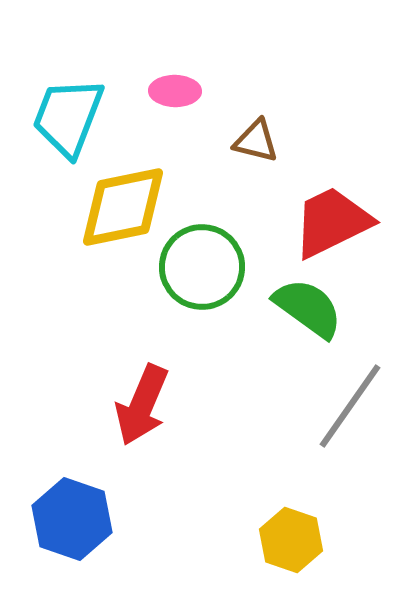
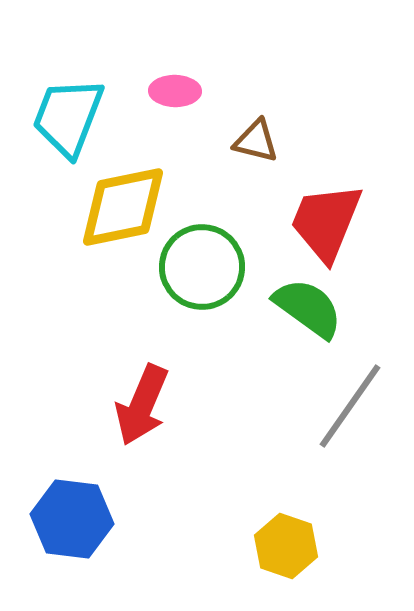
red trapezoid: moved 6 px left; rotated 42 degrees counterclockwise
blue hexagon: rotated 12 degrees counterclockwise
yellow hexagon: moved 5 px left, 6 px down
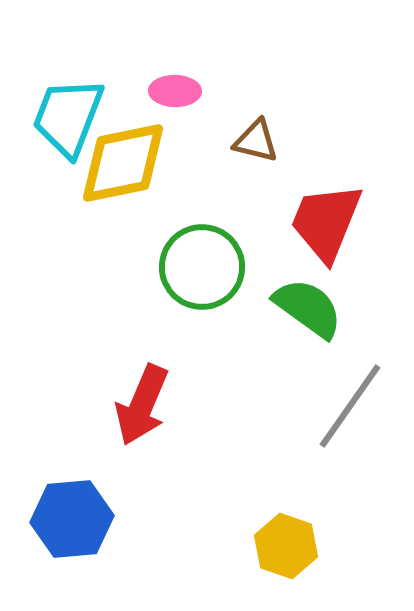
yellow diamond: moved 44 px up
blue hexagon: rotated 12 degrees counterclockwise
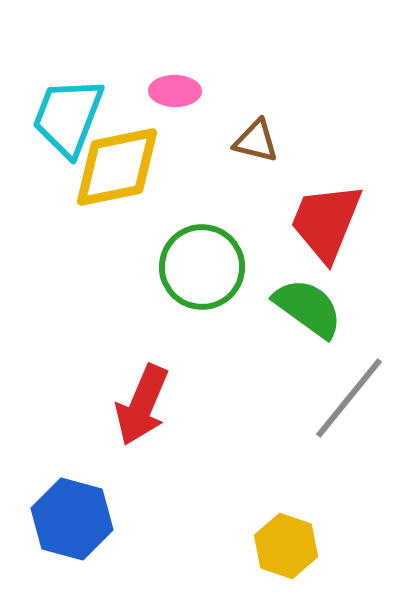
yellow diamond: moved 6 px left, 4 px down
gray line: moved 1 px left, 8 px up; rotated 4 degrees clockwise
blue hexagon: rotated 20 degrees clockwise
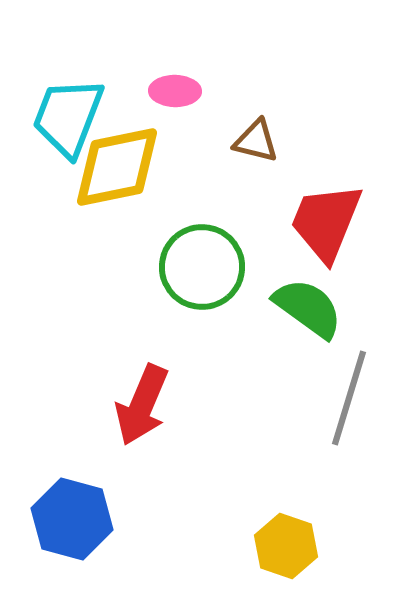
gray line: rotated 22 degrees counterclockwise
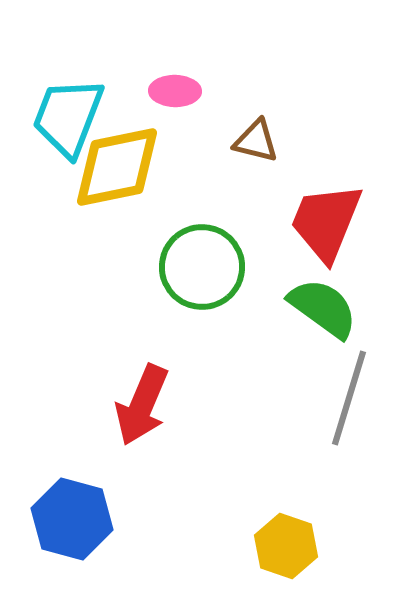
green semicircle: moved 15 px right
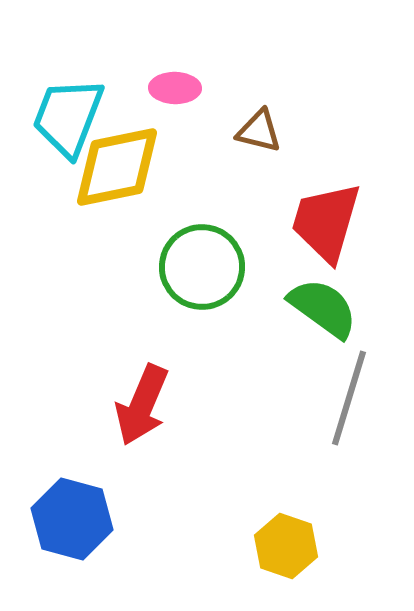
pink ellipse: moved 3 px up
brown triangle: moved 3 px right, 10 px up
red trapezoid: rotated 6 degrees counterclockwise
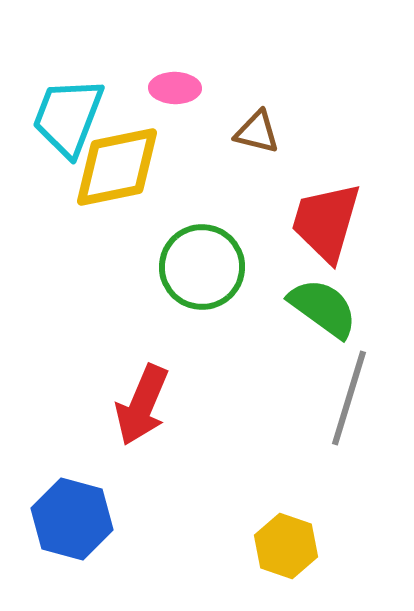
brown triangle: moved 2 px left, 1 px down
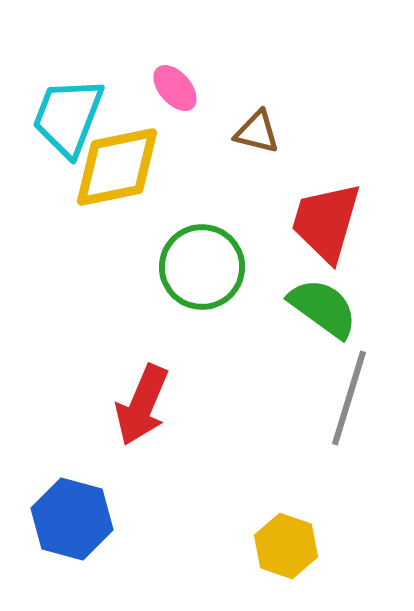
pink ellipse: rotated 48 degrees clockwise
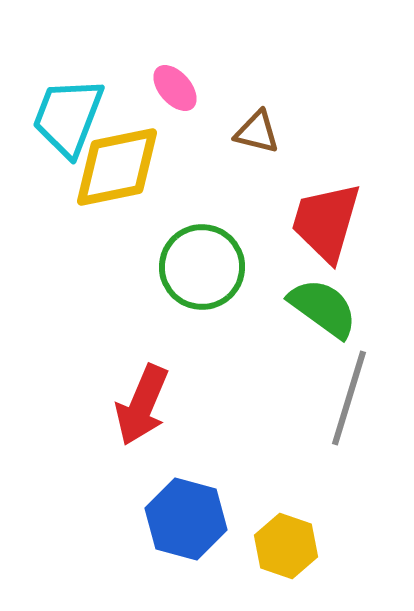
blue hexagon: moved 114 px right
